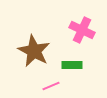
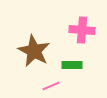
pink cross: rotated 20 degrees counterclockwise
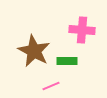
green rectangle: moved 5 px left, 4 px up
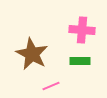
brown star: moved 2 px left, 3 px down
green rectangle: moved 13 px right
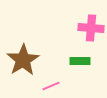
pink cross: moved 9 px right, 2 px up
brown star: moved 9 px left, 6 px down; rotated 12 degrees clockwise
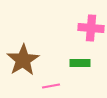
green rectangle: moved 2 px down
pink line: rotated 12 degrees clockwise
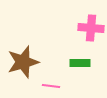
brown star: moved 2 px down; rotated 16 degrees clockwise
pink line: rotated 18 degrees clockwise
